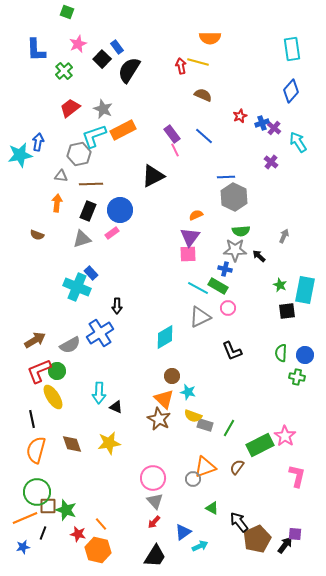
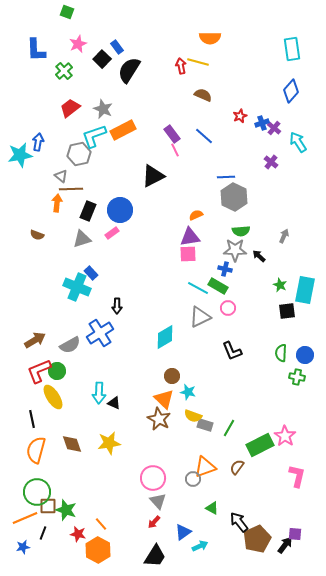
gray triangle at (61, 176): rotated 32 degrees clockwise
brown line at (91, 184): moved 20 px left, 5 px down
purple triangle at (190, 237): rotated 45 degrees clockwise
black triangle at (116, 407): moved 2 px left, 4 px up
gray triangle at (155, 501): moved 3 px right
orange hexagon at (98, 550): rotated 15 degrees clockwise
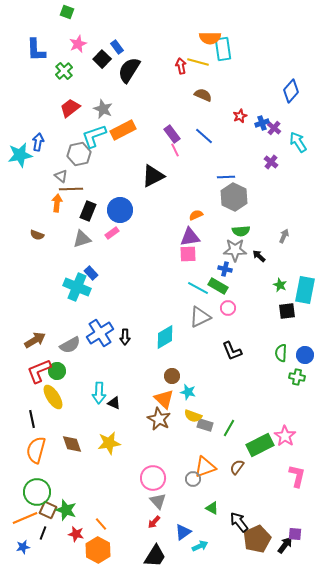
cyan rectangle at (292, 49): moved 69 px left
black arrow at (117, 306): moved 8 px right, 31 px down
brown square at (48, 506): moved 4 px down; rotated 24 degrees clockwise
red star at (78, 534): moved 2 px left
